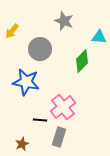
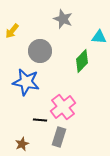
gray star: moved 1 px left, 2 px up
gray circle: moved 2 px down
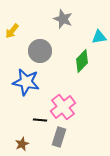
cyan triangle: rotated 14 degrees counterclockwise
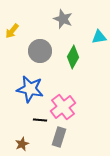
green diamond: moved 9 px left, 4 px up; rotated 15 degrees counterclockwise
blue star: moved 4 px right, 7 px down
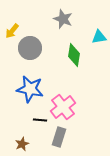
gray circle: moved 10 px left, 3 px up
green diamond: moved 1 px right, 2 px up; rotated 20 degrees counterclockwise
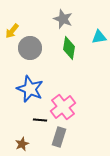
green diamond: moved 5 px left, 7 px up
blue star: rotated 12 degrees clockwise
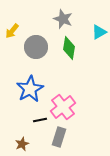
cyan triangle: moved 5 px up; rotated 21 degrees counterclockwise
gray circle: moved 6 px right, 1 px up
blue star: rotated 20 degrees clockwise
black line: rotated 16 degrees counterclockwise
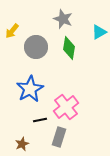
pink cross: moved 3 px right
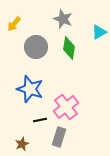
yellow arrow: moved 2 px right, 7 px up
blue star: rotated 24 degrees counterclockwise
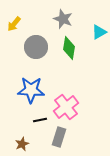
blue star: moved 1 px right, 1 px down; rotated 16 degrees counterclockwise
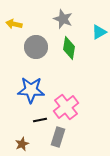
yellow arrow: rotated 63 degrees clockwise
gray rectangle: moved 1 px left
